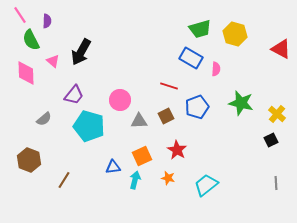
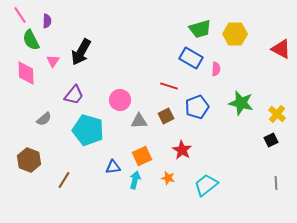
yellow hexagon: rotated 15 degrees counterclockwise
pink triangle: rotated 24 degrees clockwise
cyan pentagon: moved 1 px left, 4 px down
red star: moved 5 px right
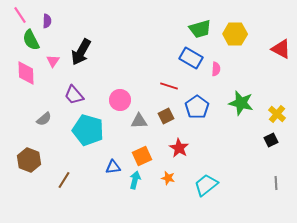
purple trapezoid: rotated 100 degrees clockwise
blue pentagon: rotated 15 degrees counterclockwise
red star: moved 3 px left, 2 px up
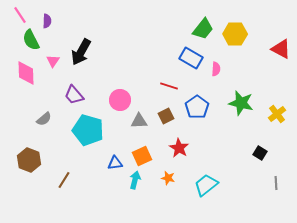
green trapezoid: moved 3 px right; rotated 35 degrees counterclockwise
yellow cross: rotated 12 degrees clockwise
black square: moved 11 px left, 13 px down; rotated 32 degrees counterclockwise
blue triangle: moved 2 px right, 4 px up
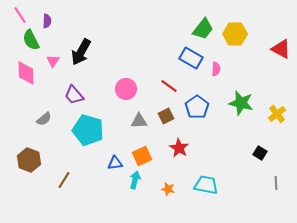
red line: rotated 18 degrees clockwise
pink circle: moved 6 px right, 11 px up
orange star: moved 11 px down
cyan trapezoid: rotated 50 degrees clockwise
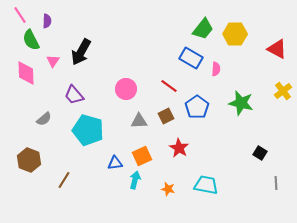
red triangle: moved 4 px left
yellow cross: moved 6 px right, 23 px up
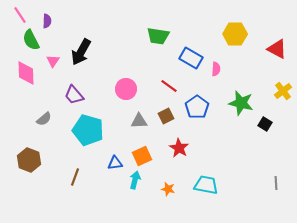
green trapezoid: moved 45 px left, 7 px down; rotated 60 degrees clockwise
black square: moved 5 px right, 29 px up
brown line: moved 11 px right, 3 px up; rotated 12 degrees counterclockwise
